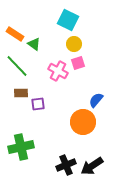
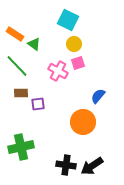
blue semicircle: moved 2 px right, 4 px up
black cross: rotated 30 degrees clockwise
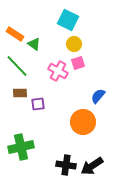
brown rectangle: moved 1 px left
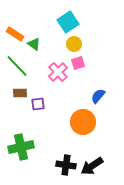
cyan square: moved 2 px down; rotated 30 degrees clockwise
pink cross: moved 1 px down; rotated 18 degrees clockwise
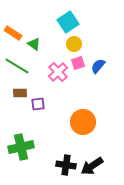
orange rectangle: moved 2 px left, 1 px up
green line: rotated 15 degrees counterclockwise
blue semicircle: moved 30 px up
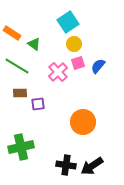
orange rectangle: moved 1 px left
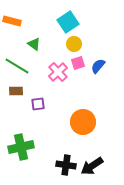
orange rectangle: moved 12 px up; rotated 18 degrees counterclockwise
brown rectangle: moved 4 px left, 2 px up
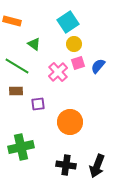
orange circle: moved 13 px left
black arrow: moved 5 px right; rotated 35 degrees counterclockwise
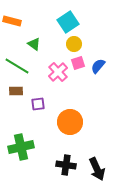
black arrow: moved 3 px down; rotated 45 degrees counterclockwise
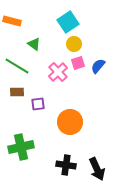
brown rectangle: moved 1 px right, 1 px down
